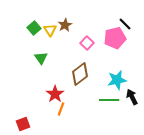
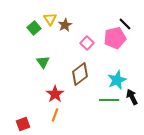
yellow triangle: moved 11 px up
green triangle: moved 2 px right, 4 px down
cyan star: rotated 12 degrees counterclockwise
orange line: moved 6 px left, 6 px down
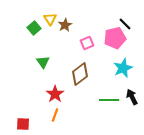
pink square: rotated 24 degrees clockwise
cyan star: moved 6 px right, 12 px up
red square: rotated 24 degrees clockwise
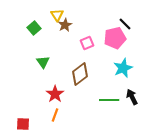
yellow triangle: moved 7 px right, 4 px up
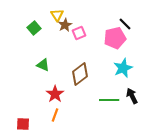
pink square: moved 8 px left, 10 px up
green triangle: moved 3 px down; rotated 32 degrees counterclockwise
black arrow: moved 1 px up
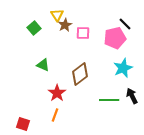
pink square: moved 4 px right; rotated 24 degrees clockwise
red star: moved 2 px right, 1 px up
red square: rotated 16 degrees clockwise
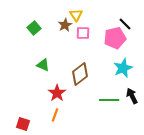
yellow triangle: moved 19 px right
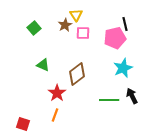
black line: rotated 32 degrees clockwise
brown diamond: moved 3 px left
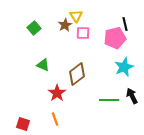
yellow triangle: moved 1 px down
cyan star: moved 1 px right, 1 px up
orange line: moved 4 px down; rotated 40 degrees counterclockwise
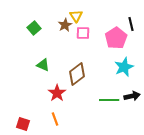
black line: moved 6 px right
pink pentagon: moved 1 px right; rotated 20 degrees counterclockwise
black arrow: rotated 105 degrees clockwise
